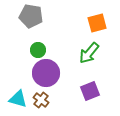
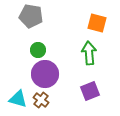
orange square: rotated 30 degrees clockwise
green arrow: rotated 135 degrees clockwise
purple circle: moved 1 px left, 1 px down
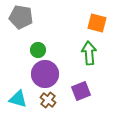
gray pentagon: moved 10 px left, 1 px down
purple square: moved 9 px left
brown cross: moved 7 px right
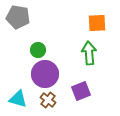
gray pentagon: moved 3 px left
orange square: rotated 18 degrees counterclockwise
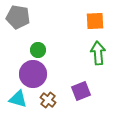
orange square: moved 2 px left, 2 px up
green arrow: moved 9 px right
purple circle: moved 12 px left
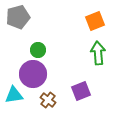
gray pentagon: rotated 25 degrees counterclockwise
orange square: rotated 18 degrees counterclockwise
cyan triangle: moved 4 px left, 4 px up; rotated 24 degrees counterclockwise
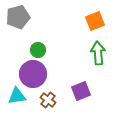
cyan triangle: moved 3 px right, 1 px down
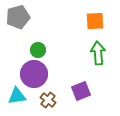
orange square: rotated 18 degrees clockwise
purple circle: moved 1 px right
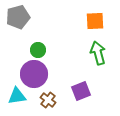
green arrow: rotated 10 degrees counterclockwise
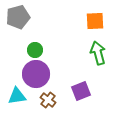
green circle: moved 3 px left
purple circle: moved 2 px right
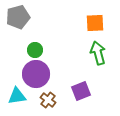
orange square: moved 2 px down
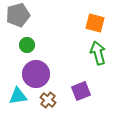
gray pentagon: moved 2 px up
orange square: rotated 18 degrees clockwise
green circle: moved 8 px left, 5 px up
cyan triangle: moved 1 px right
